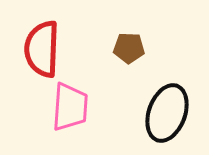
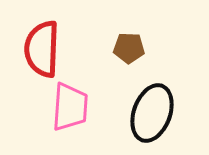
black ellipse: moved 15 px left
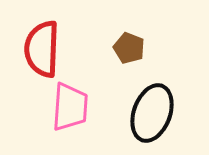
brown pentagon: rotated 20 degrees clockwise
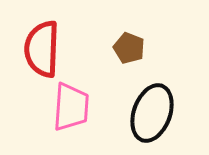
pink trapezoid: moved 1 px right
